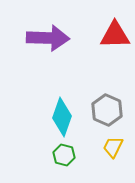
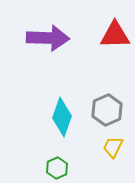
gray hexagon: rotated 12 degrees clockwise
green hexagon: moved 7 px left, 13 px down; rotated 20 degrees clockwise
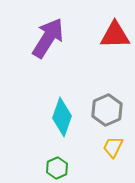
purple arrow: rotated 60 degrees counterclockwise
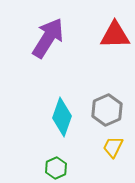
green hexagon: moved 1 px left
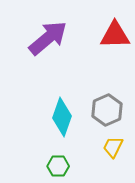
purple arrow: rotated 18 degrees clockwise
green hexagon: moved 2 px right, 2 px up; rotated 25 degrees clockwise
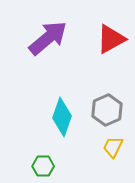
red triangle: moved 4 px left, 4 px down; rotated 28 degrees counterclockwise
green hexagon: moved 15 px left
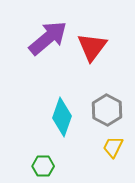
red triangle: moved 19 px left, 8 px down; rotated 24 degrees counterclockwise
gray hexagon: rotated 8 degrees counterclockwise
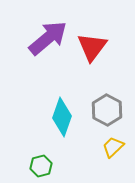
yellow trapezoid: rotated 20 degrees clockwise
green hexagon: moved 2 px left; rotated 15 degrees counterclockwise
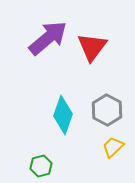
cyan diamond: moved 1 px right, 2 px up
